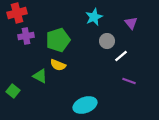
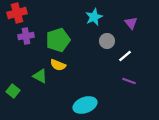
white line: moved 4 px right
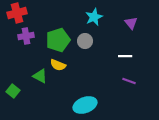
gray circle: moved 22 px left
white line: rotated 40 degrees clockwise
